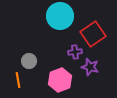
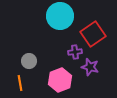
orange line: moved 2 px right, 3 px down
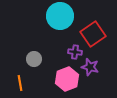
purple cross: rotated 16 degrees clockwise
gray circle: moved 5 px right, 2 px up
pink hexagon: moved 7 px right, 1 px up
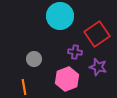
red square: moved 4 px right
purple star: moved 8 px right
orange line: moved 4 px right, 4 px down
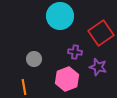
red square: moved 4 px right, 1 px up
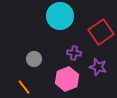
red square: moved 1 px up
purple cross: moved 1 px left, 1 px down
orange line: rotated 28 degrees counterclockwise
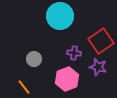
red square: moved 9 px down
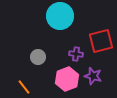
red square: rotated 20 degrees clockwise
purple cross: moved 2 px right, 1 px down
gray circle: moved 4 px right, 2 px up
purple star: moved 5 px left, 9 px down
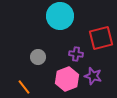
red square: moved 3 px up
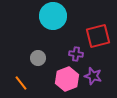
cyan circle: moved 7 px left
red square: moved 3 px left, 2 px up
gray circle: moved 1 px down
orange line: moved 3 px left, 4 px up
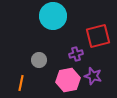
purple cross: rotated 24 degrees counterclockwise
gray circle: moved 1 px right, 2 px down
pink hexagon: moved 1 px right, 1 px down; rotated 10 degrees clockwise
orange line: rotated 49 degrees clockwise
